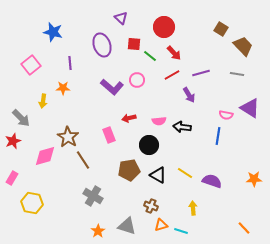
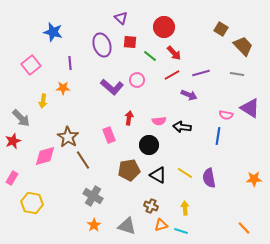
red square at (134, 44): moved 4 px left, 2 px up
purple arrow at (189, 95): rotated 35 degrees counterclockwise
red arrow at (129, 118): rotated 112 degrees clockwise
purple semicircle at (212, 181): moved 3 px left, 3 px up; rotated 120 degrees counterclockwise
yellow arrow at (193, 208): moved 8 px left
orange star at (98, 231): moved 4 px left, 6 px up
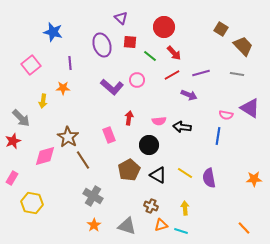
brown pentagon at (129, 170): rotated 20 degrees counterclockwise
